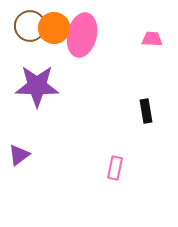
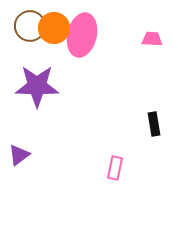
black rectangle: moved 8 px right, 13 px down
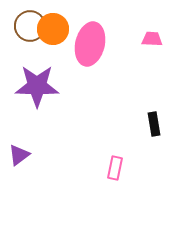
orange circle: moved 1 px left, 1 px down
pink ellipse: moved 8 px right, 9 px down
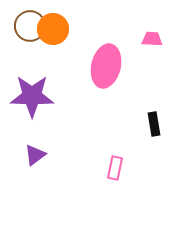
pink ellipse: moved 16 px right, 22 px down
purple star: moved 5 px left, 10 px down
purple triangle: moved 16 px right
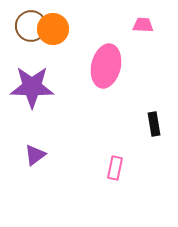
brown circle: moved 1 px right
pink trapezoid: moved 9 px left, 14 px up
purple star: moved 9 px up
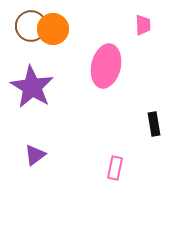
pink trapezoid: rotated 85 degrees clockwise
purple star: rotated 30 degrees clockwise
